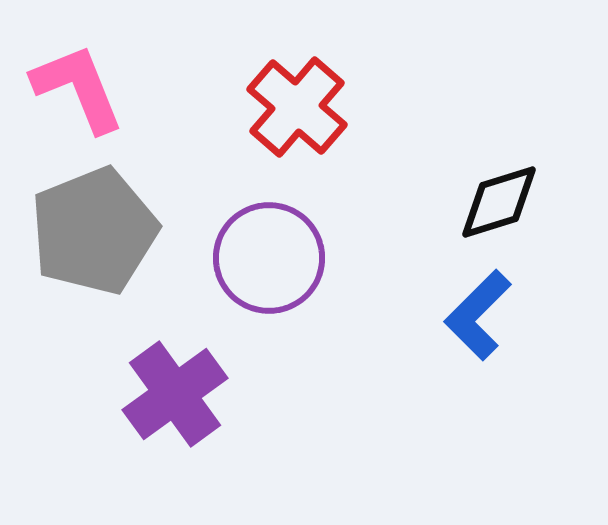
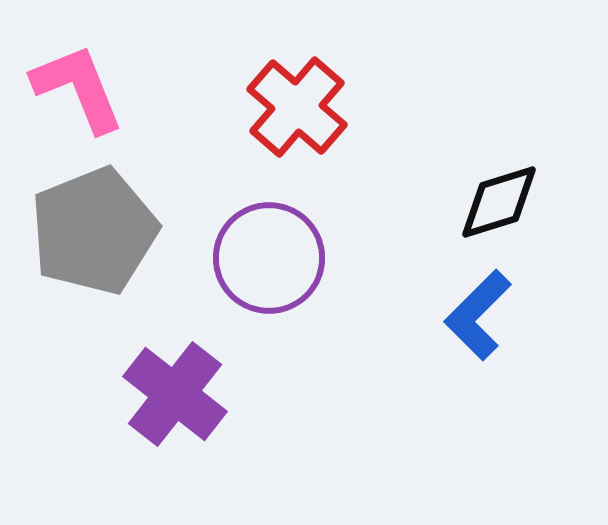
purple cross: rotated 16 degrees counterclockwise
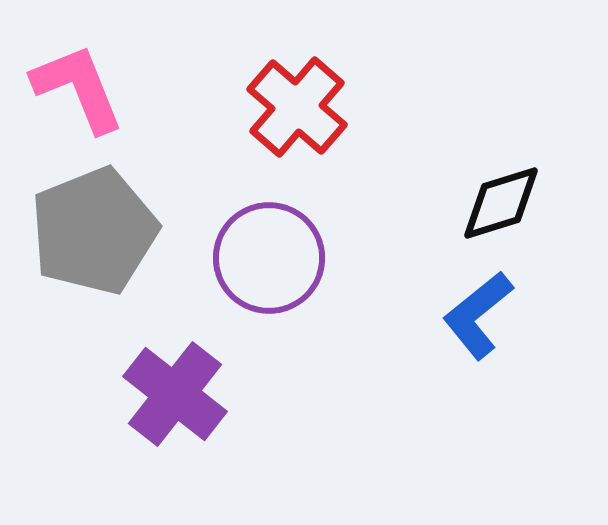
black diamond: moved 2 px right, 1 px down
blue L-shape: rotated 6 degrees clockwise
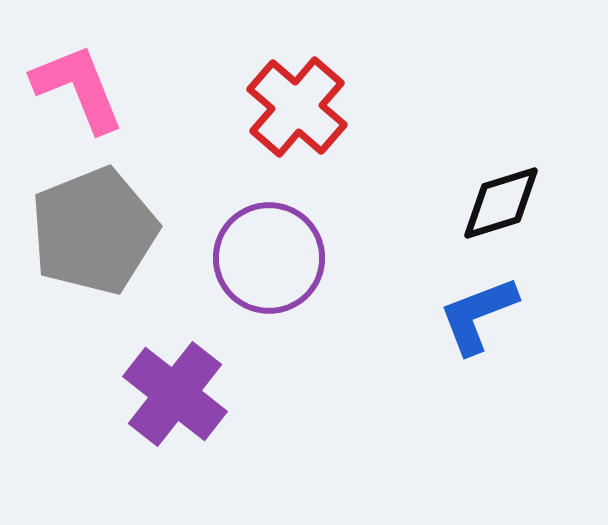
blue L-shape: rotated 18 degrees clockwise
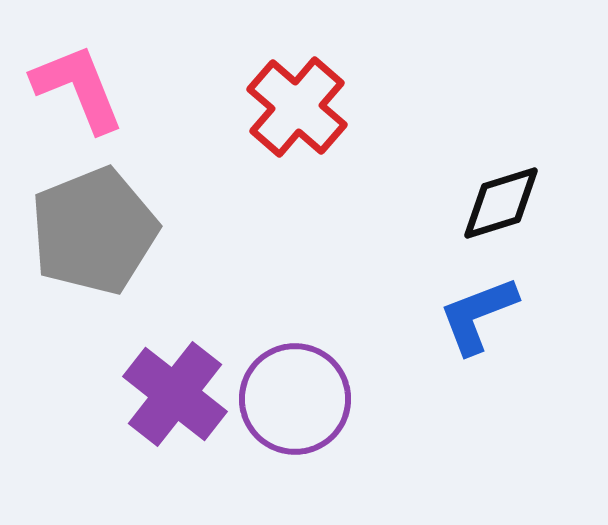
purple circle: moved 26 px right, 141 px down
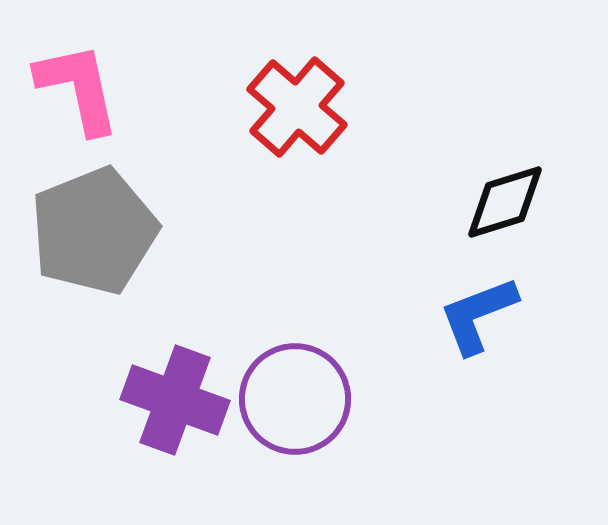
pink L-shape: rotated 10 degrees clockwise
black diamond: moved 4 px right, 1 px up
purple cross: moved 6 px down; rotated 18 degrees counterclockwise
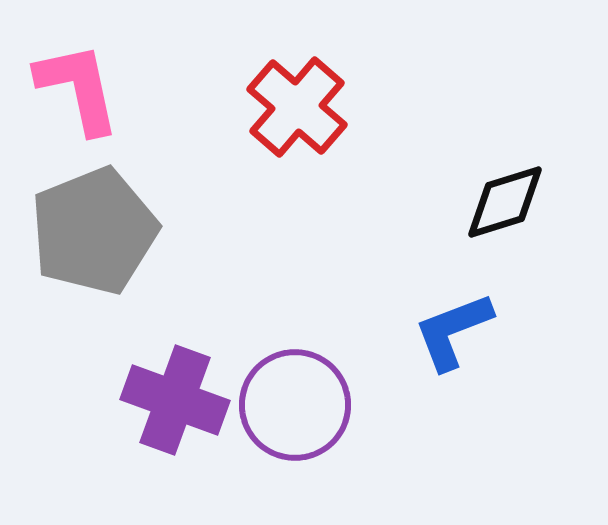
blue L-shape: moved 25 px left, 16 px down
purple circle: moved 6 px down
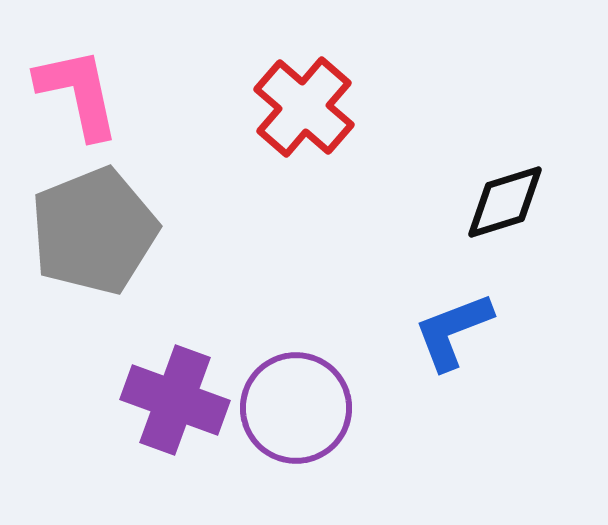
pink L-shape: moved 5 px down
red cross: moved 7 px right
purple circle: moved 1 px right, 3 px down
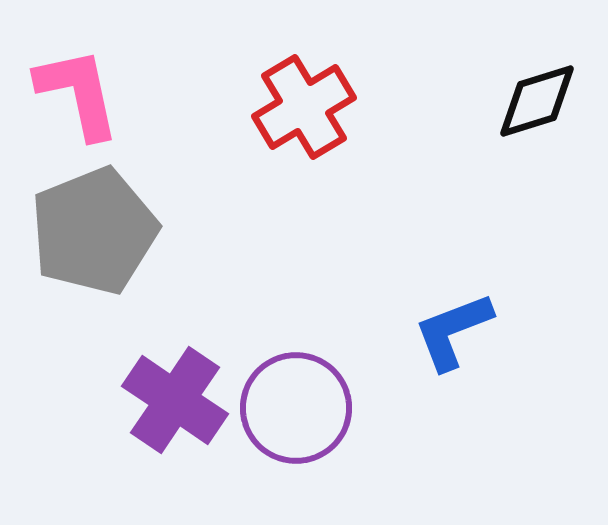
red cross: rotated 18 degrees clockwise
black diamond: moved 32 px right, 101 px up
purple cross: rotated 14 degrees clockwise
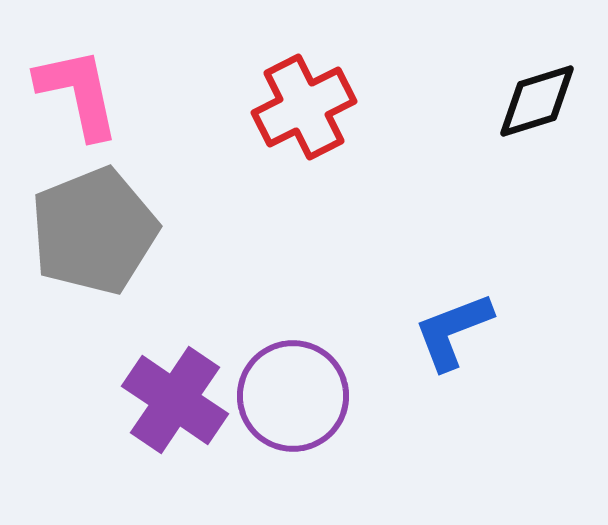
red cross: rotated 4 degrees clockwise
purple circle: moved 3 px left, 12 px up
